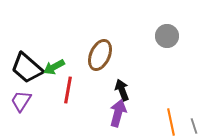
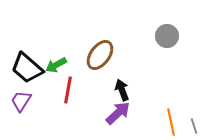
brown ellipse: rotated 12 degrees clockwise
green arrow: moved 2 px right, 2 px up
purple arrow: rotated 32 degrees clockwise
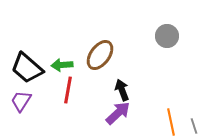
green arrow: moved 6 px right; rotated 25 degrees clockwise
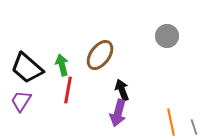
green arrow: rotated 80 degrees clockwise
purple arrow: rotated 148 degrees clockwise
gray line: moved 1 px down
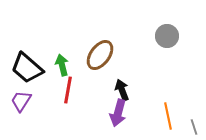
orange line: moved 3 px left, 6 px up
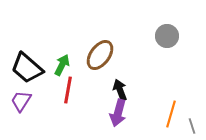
green arrow: rotated 40 degrees clockwise
black arrow: moved 2 px left
orange line: moved 3 px right, 2 px up; rotated 28 degrees clockwise
gray line: moved 2 px left, 1 px up
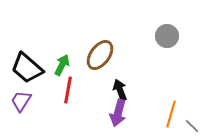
gray line: rotated 28 degrees counterclockwise
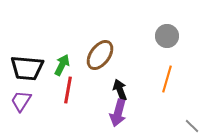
black trapezoid: rotated 36 degrees counterclockwise
orange line: moved 4 px left, 35 px up
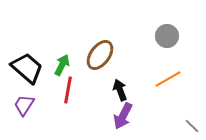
black trapezoid: rotated 144 degrees counterclockwise
orange line: moved 1 px right; rotated 44 degrees clockwise
purple trapezoid: moved 3 px right, 4 px down
purple arrow: moved 5 px right, 3 px down; rotated 12 degrees clockwise
